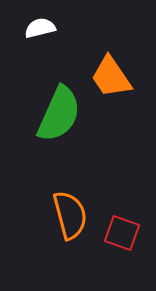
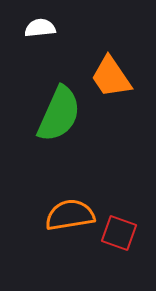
white semicircle: rotated 8 degrees clockwise
orange semicircle: rotated 84 degrees counterclockwise
red square: moved 3 px left
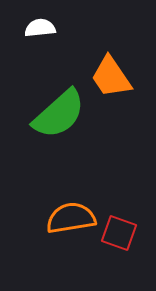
green semicircle: rotated 24 degrees clockwise
orange semicircle: moved 1 px right, 3 px down
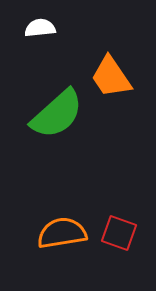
green semicircle: moved 2 px left
orange semicircle: moved 9 px left, 15 px down
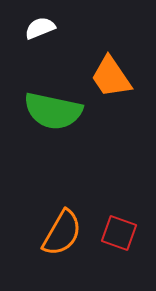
white semicircle: rotated 16 degrees counterclockwise
green semicircle: moved 4 px left, 3 px up; rotated 54 degrees clockwise
orange semicircle: rotated 129 degrees clockwise
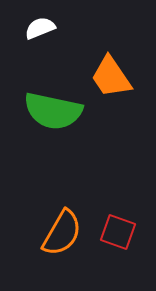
red square: moved 1 px left, 1 px up
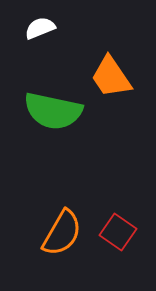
red square: rotated 15 degrees clockwise
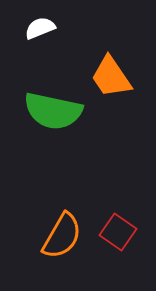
orange semicircle: moved 3 px down
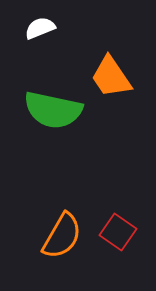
green semicircle: moved 1 px up
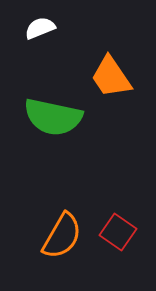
green semicircle: moved 7 px down
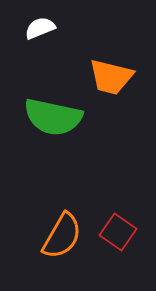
orange trapezoid: rotated 42 degrees counterclockwise
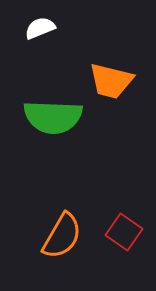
orange trapezoid: moved 4 px down
green semicircle: rotated 10 degrees counterclockwise
red square: moved 6 px right
